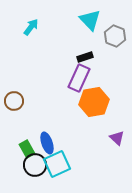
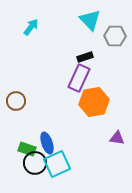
gray hexagon: rotated 20 degrees counterclockwise
brown circle: moved 2 px right
purple triangle: rotated 35 degrees counterclockwise
green rectangle: rotated 42 degrees counterclockwise
black circle: moved 2 px up
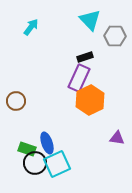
orange hexagon: moved 4 px left, 2 px up; rotated 16 degrees counterclockwise
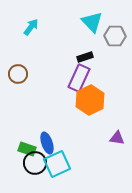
cyan triangle: moved 2 px right, 2 px down
brown circle: moved 2 px right, 27 px up
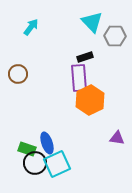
purple rectangle: rotated 28 degrees counterclockwise
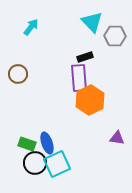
green rectangle: moved 5 px up
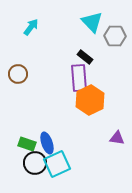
black rectangle: rotated 56 degrees clockwise
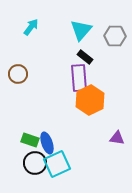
cyan triangle: moved 11 px left, 8 px down; rotated 25 degrees clockwise
green rectangle: moved 3 px right, 4 px up
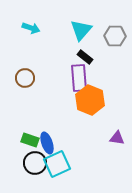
cyan arrow: moved 1 px down; rotated 72 degrees clockwise
brown circle: moved 7 px right, 4 px down
orange hexagon: rotated 12 degrees counterclockwise
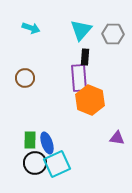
gray hexagon: moved 2 px left, 2 px up
black rectangle: rotated 56 degrees clockwise
green rectangle: rotated 72 degrees clockwise
